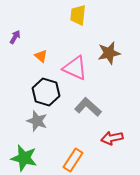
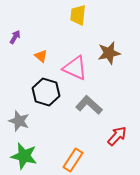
gray L-shape: moved 1 px right, 2 px up
gray star: moved 18 px left
red arrow: moved 5 px right, 2 px up; rotated 145 degrees clockwise
green star: moved 2 px up
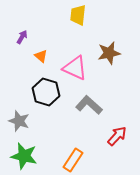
purple arrow: moved 7 px right
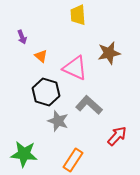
yellow trapezoid: rotated 10 degrees counterclockwise
purple arrow: rotated 128 degrees clockwise
gray star: moved 39 px right
green star: moved 2 px up; rotated 8 degrees counterclockwise
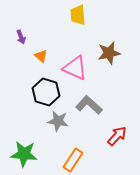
purple arrow: moved 1 px left
gray star: rotated 10 degrees counterclockwise
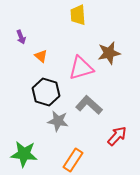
pink triangle: moved 6 px right; rotated 40 degrees counterclockwise
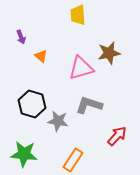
black hexagon: moved 14 px left, 12 px down
gray L-shape: rotated 24 degrees counterclockwise
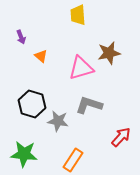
red arrow: moved 4 px right, 1 px down
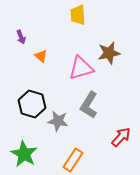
gray L-shape: rotated 76 degrees counterclockwise
green star: rotated 24 degrees clockwise
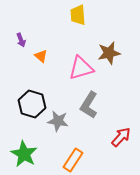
purple arrow: moved 3 px down
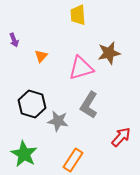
purple arrow: moved 7 px left
orange triangle: rotated 32 degrees clockwise
